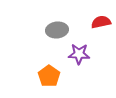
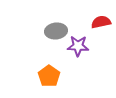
gray ellipse: moved 1 px left, 1 px down
purple star: moved 1 px left, 8 px up
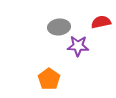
gray ellipse: moved 3 px right, 4 px up
orange pentagon: moved 3 px down
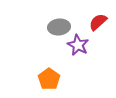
red semicircle: moved 3 px left; rotated 30 degrees counterclockwise
purple star: moved 1 px up; rotated 25 degrees clockwise
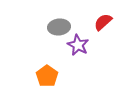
red semicircle: moved 5 px right
orange pentagon: moved 2 px left, 3 px up
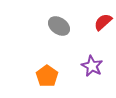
gray ellipse: moved 1 px up; rotated 40 degrees clockwise
purple star: moved 14 px right, 21 px down
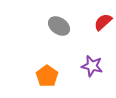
purple star: rotated 15 degrees counterclockwise
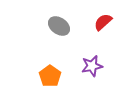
purple star: rotated 25 degrees counterclockwise
orange pentagon: moved 3 px right
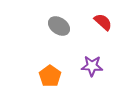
red semicircle: rotated 84 degrees clockwise
purple star: rotated 15 degrees clockwise
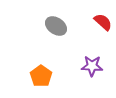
gray ellipse: moved 3 px left
orange pentagon: moved 9 px left
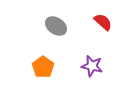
purple star: rotated 10 degrees clockwise
orange pentagon: moved 2 px right, 9 px up
